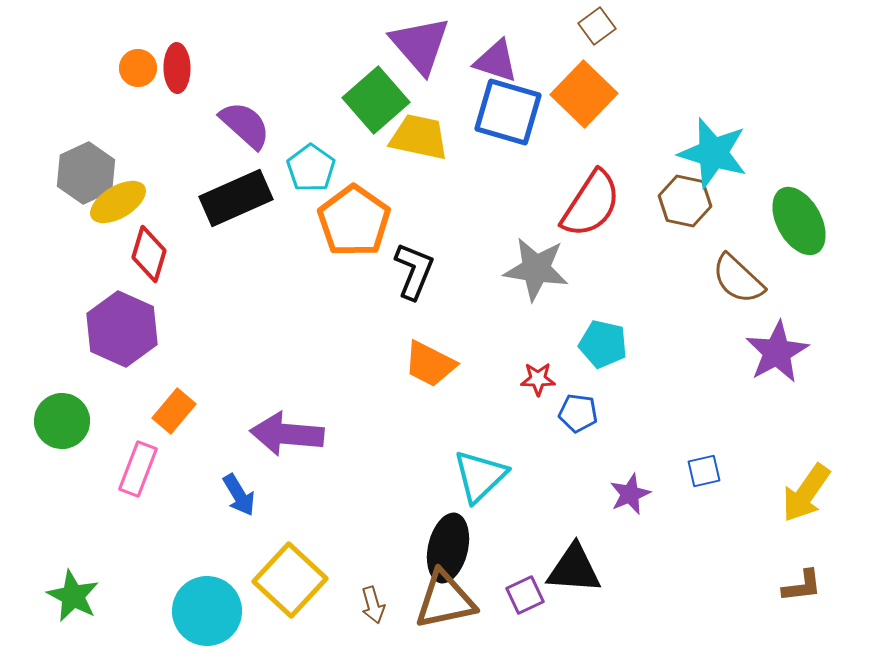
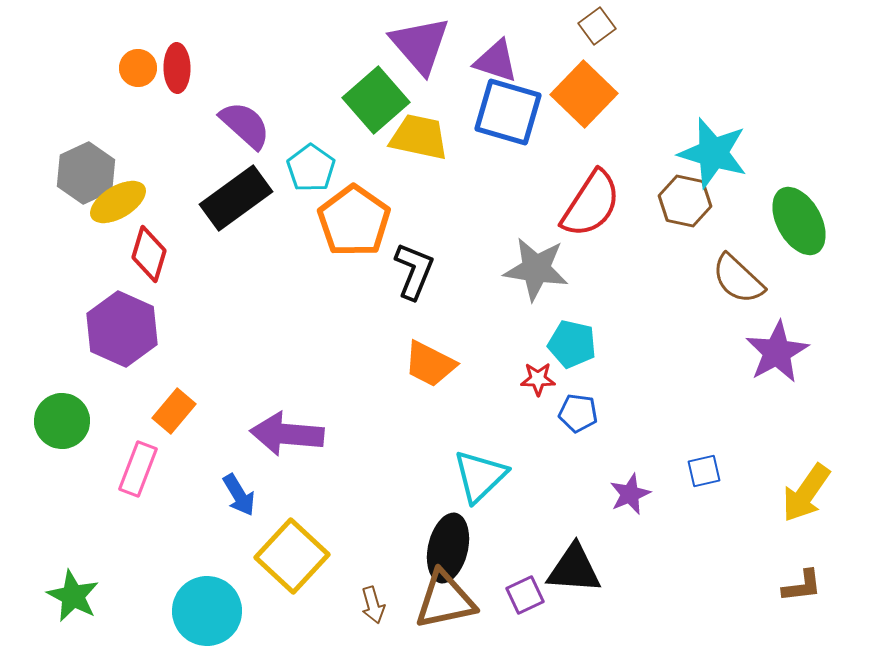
black rectangle at (236, 198): rotated 12 degrees counterclockwise
cyan pentagon at (603, 344): moved 31 px left
yellow square at (290, 580): moved 2 px right, 24 px up
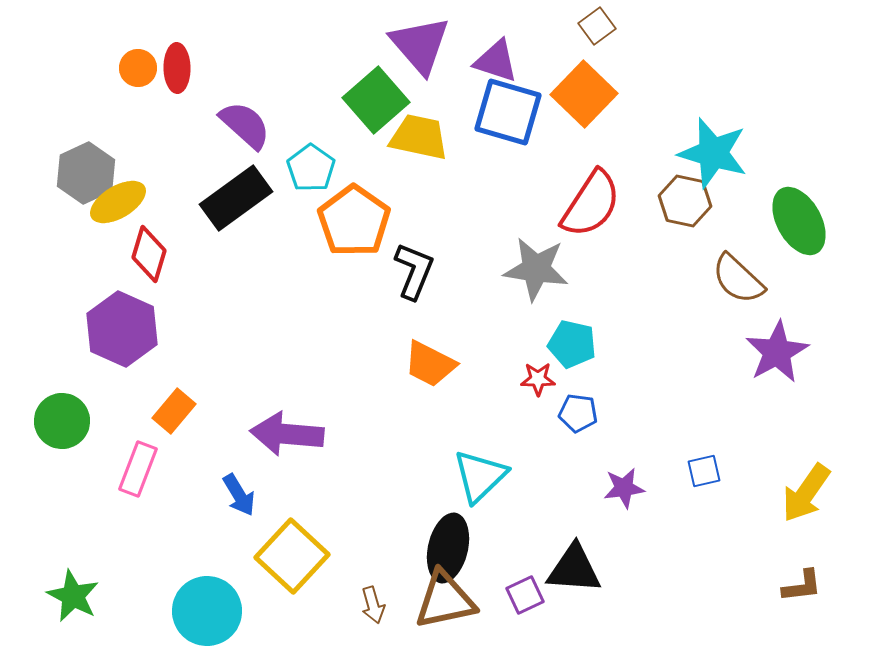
purple star at (630, 494): moved 6 px left, 6 px up; rotated 15 degrees clockwise
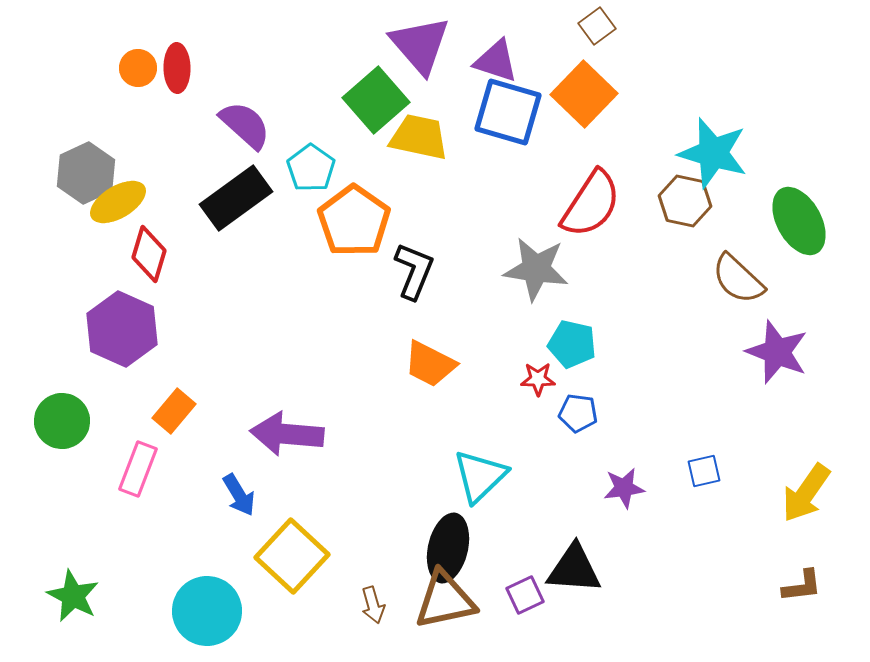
purple star at (777, 352): rotated 22 degrees counterclockwise
